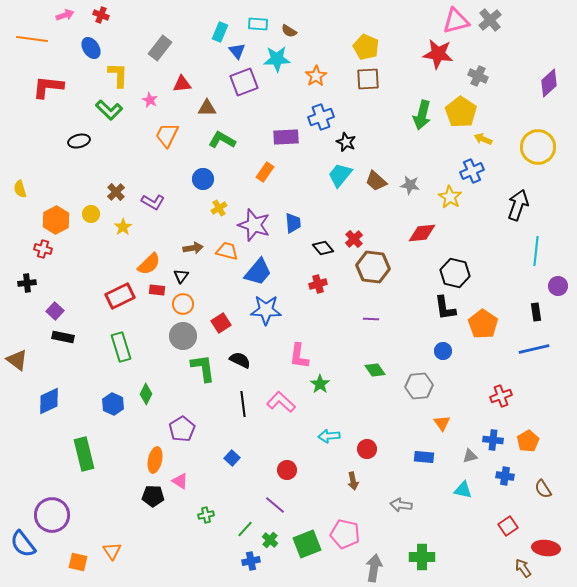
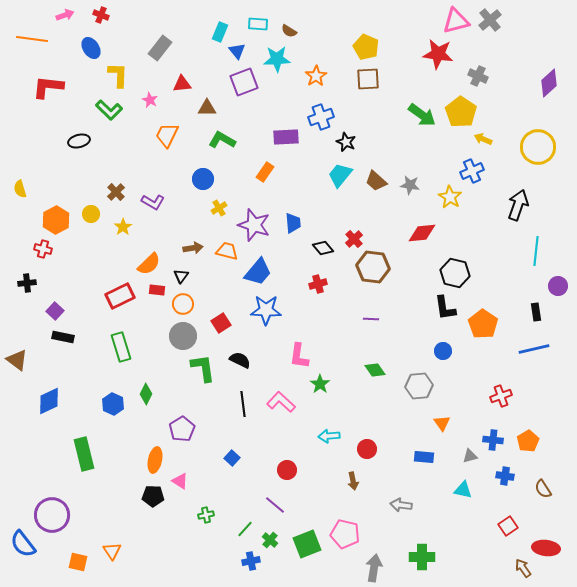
green arrow at (422, 115): rotated 68 degrees counterclockwise
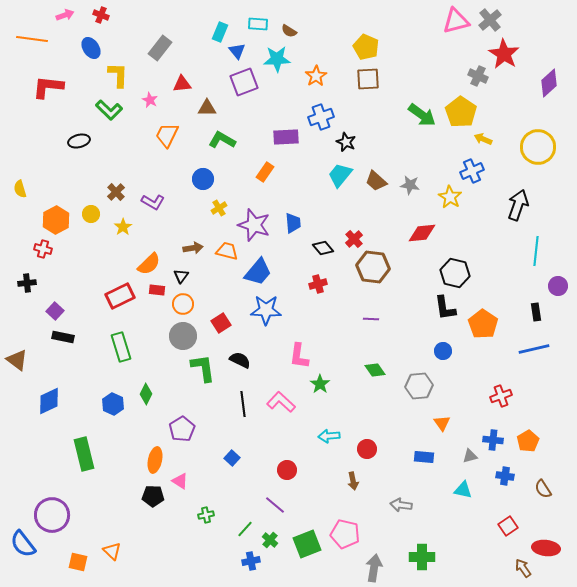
red star at (438, 54): moved 66 px right; rotated 24 degrees clockwise
orange triangle at (112, 551): rotated 12 degrees counterclockwise
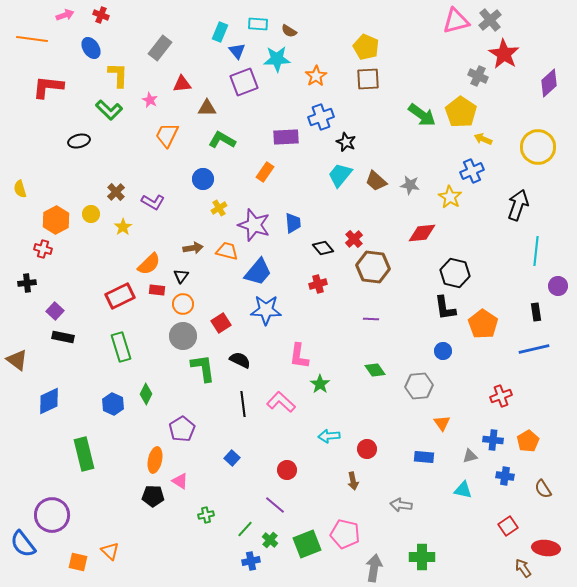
orange triangle at (112, 551): moved 2 px left
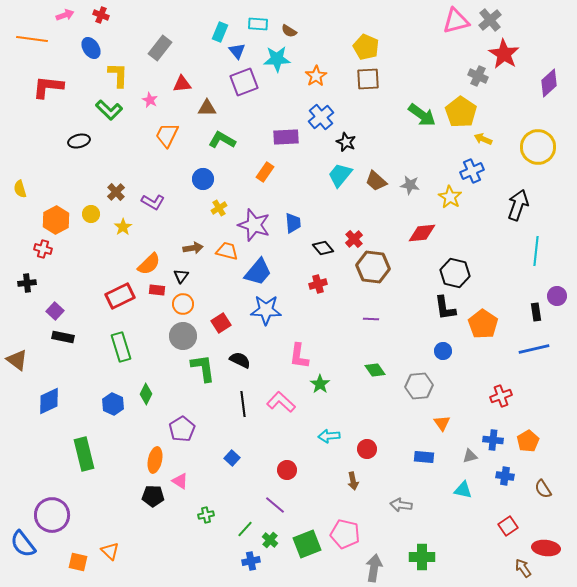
blue cross at (321, 117): rotated 20 degrees counterclockwise
purple circle at (558, 286): moved 1 px left, 10 px down
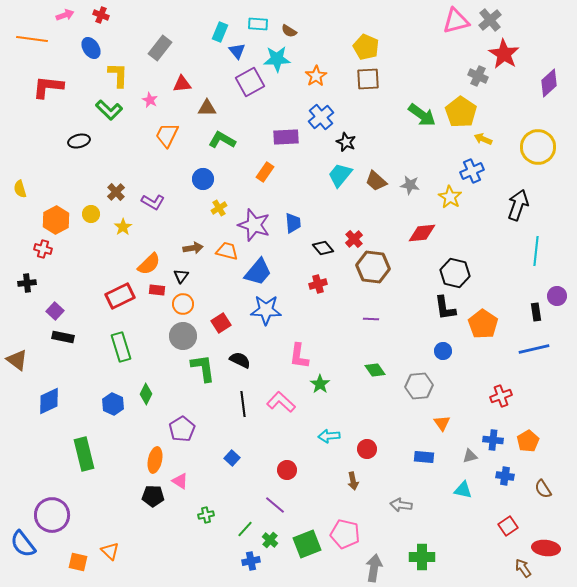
purple square at (244, 82): moved 6 px right; rotated 8 degrees counterclockwise
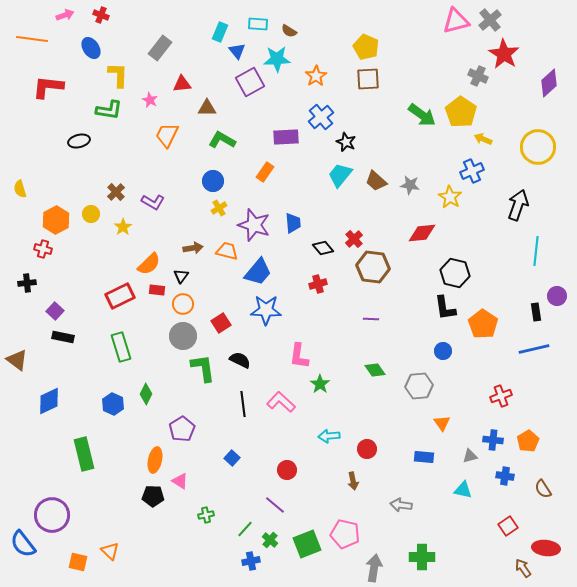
green L-shape at (109, 110): rotated 36 degrees counterclockwise
blue circle at (203, 179): moved 10 px right, 2 px down
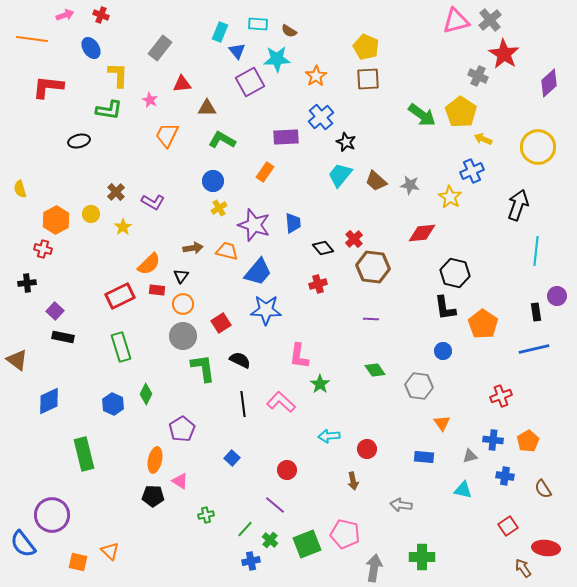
gray hexagon at (419, 386): rotated 12 degrees clockwise
